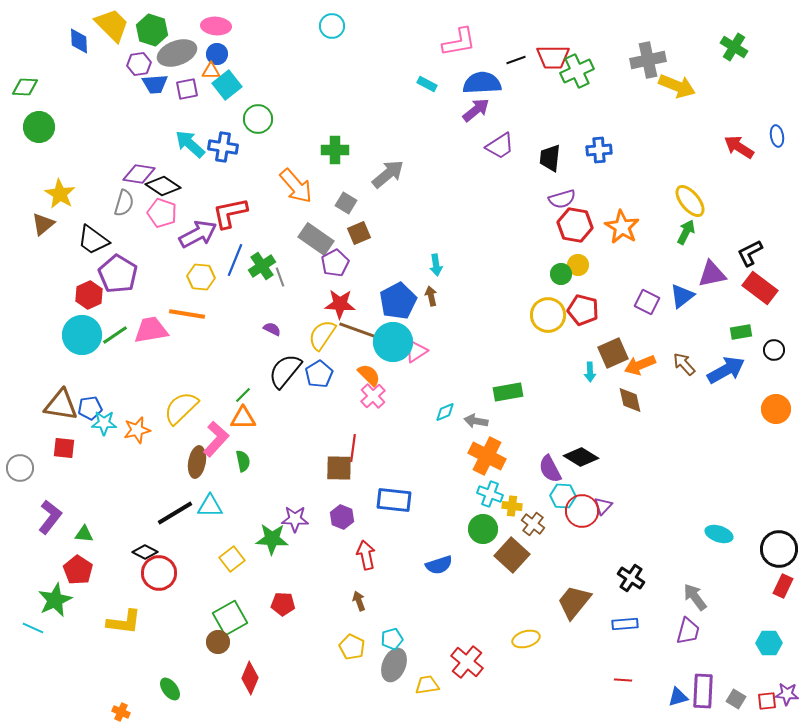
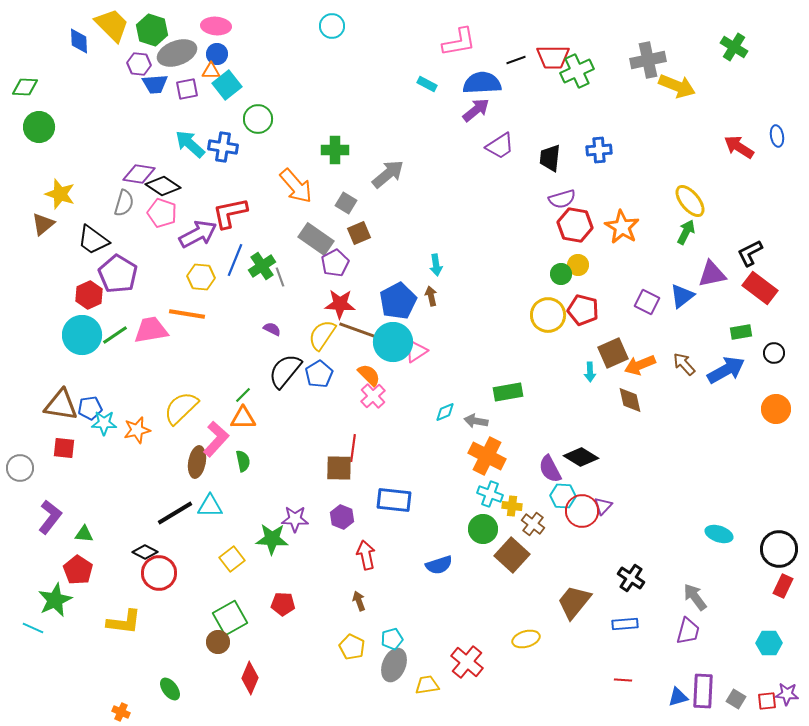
purple hexagon at (139, 64): rotated 15 degrees clockwise
yellow star at (60, 194): rotated 12 degrees counterclockwise
black circle at (774, 350): moved 3 px down
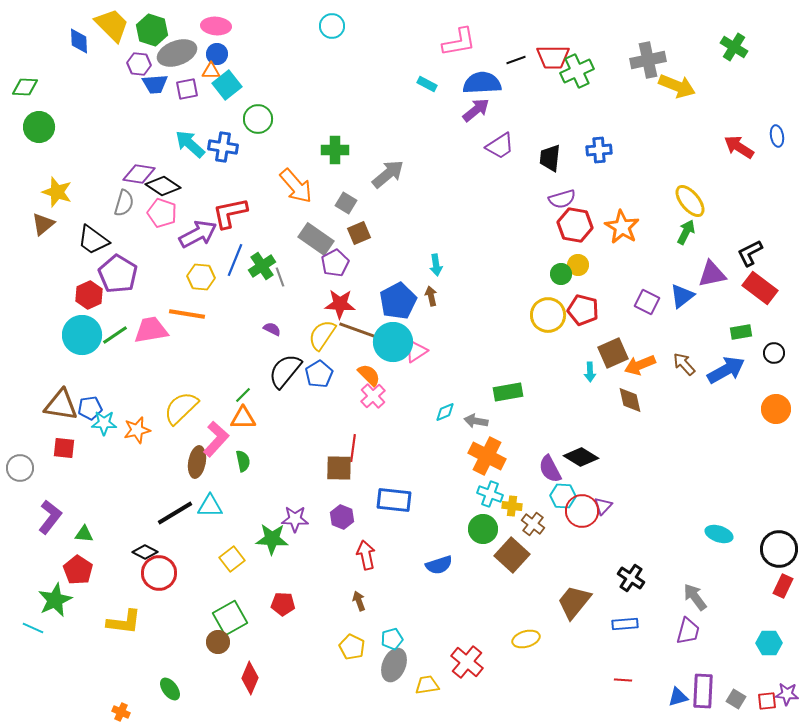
yellow star at (60, 194): moved 3 px left, 2 px up
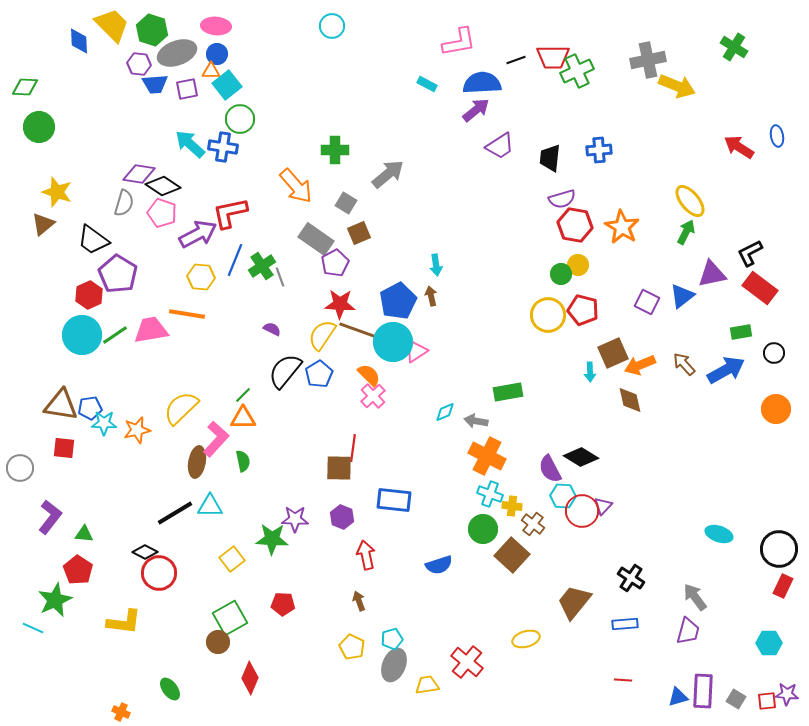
green circle at (258, 119): moved 18 px left
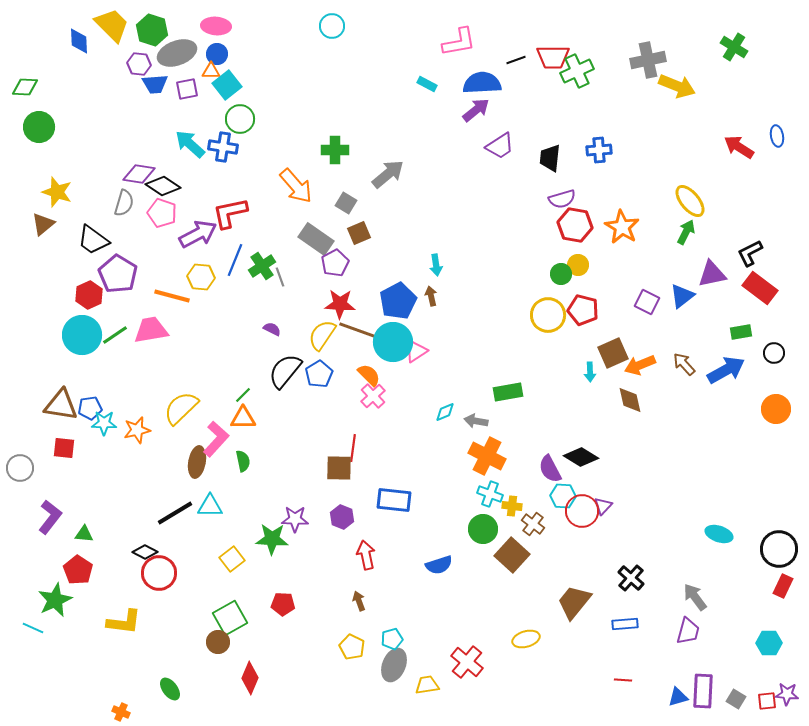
orange line at (187, 314): moved 15 px left, 18 px up; rotated 6 degrees clockwise
black cross at (631, 578): rotated 8 degrees clockwise
